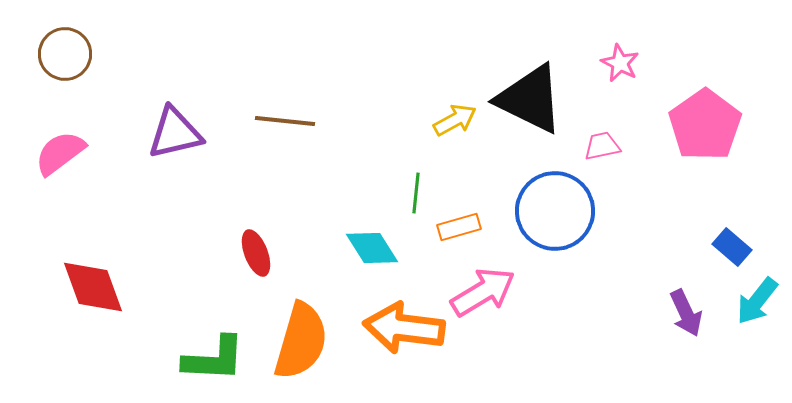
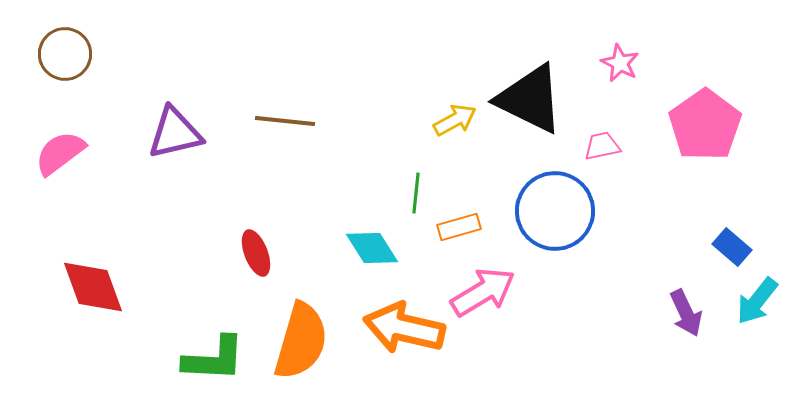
orange arrow: rotated 6 degrees clockwise
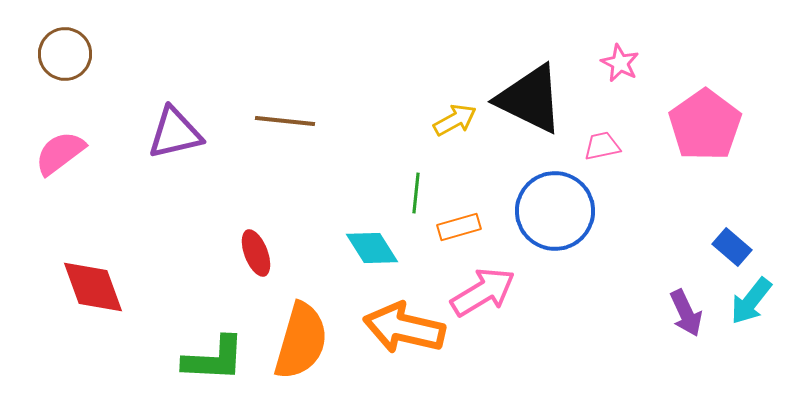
cyan arrow: moved 6 px left
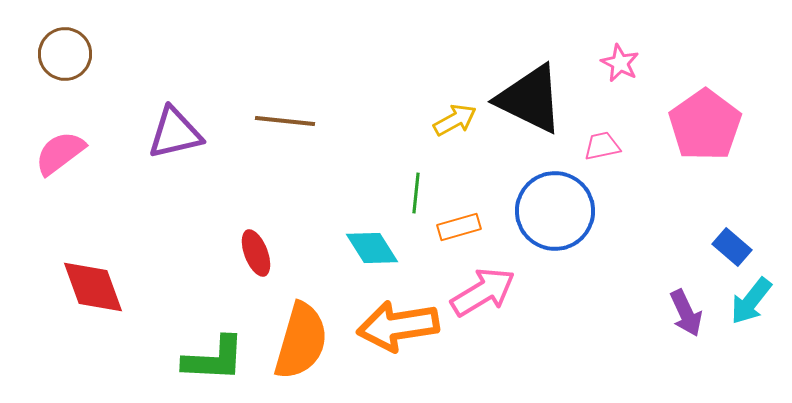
orange arrow: moved 6 px left, 2 px up; rotated 22 degrees counterclockwise
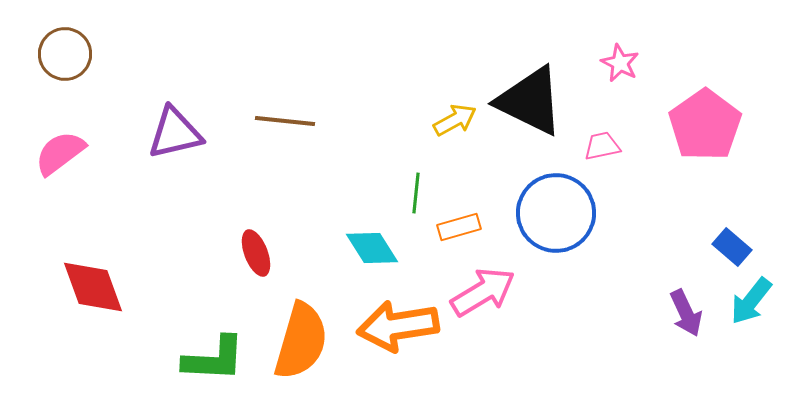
black triangle: moved 2 px down
blue circle: moved 1 px right, 2 px down
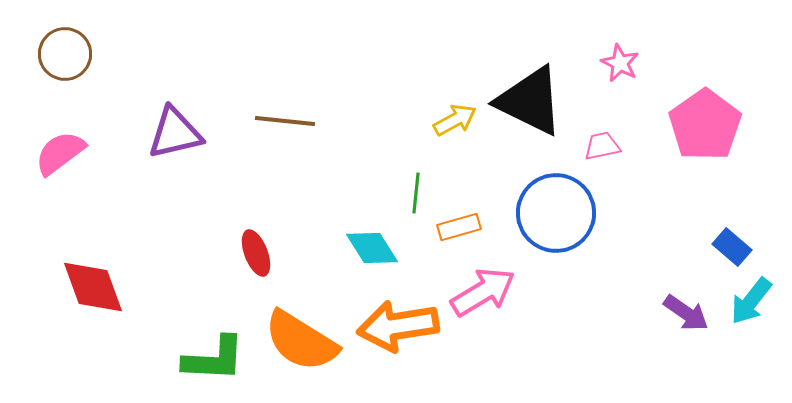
purple arrow: rotated 30 degrees counterclockwise
orange semicircle: rotated 106 degrees clockwise
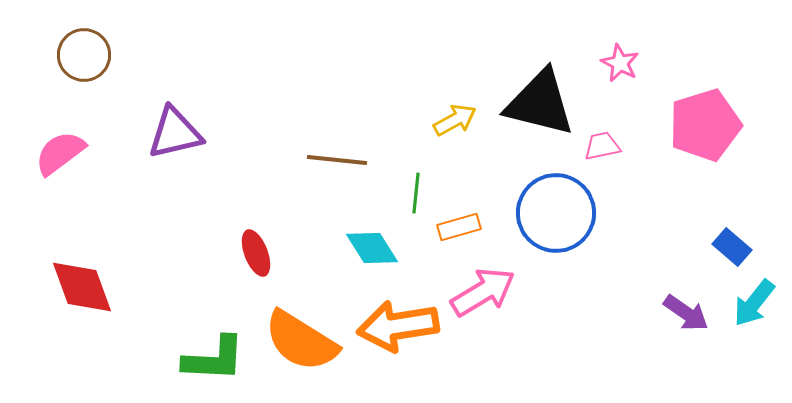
brown circle: moved 19 px right, 1 px down
black triangle: moved 10 px right, 2 px down; rotated 12 degrees counterclockwise
brown line: moved 52 px right, 39 px down
pink pentagon: rotated 18 degrees clockwise
red diamond: moved 11 px left
cyan arrow: moved 3 px right, 2 px down
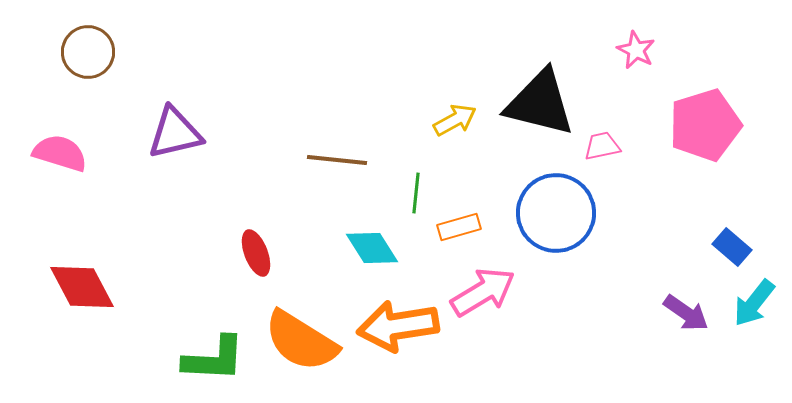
brown circle: moved 4 px right, 3 px up
pink star: moved 16 px right, 13 px up
pink semicircle: rotated 54 degrees clockwise
red diamond: rotated 8 degrees counterclockwise
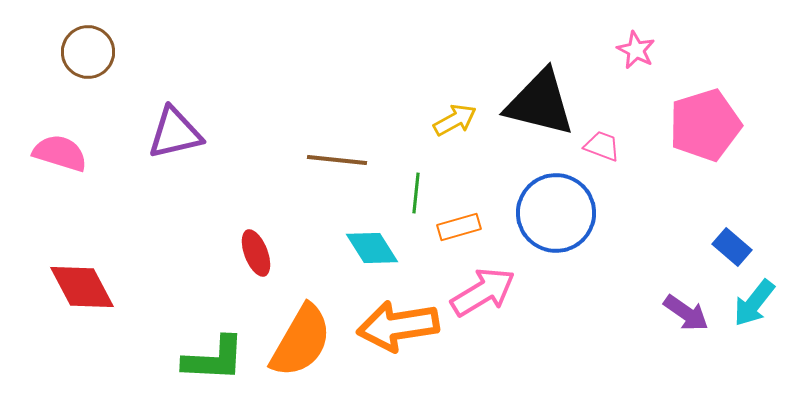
pink trapezoid: rotated 33 degrees clockwise
orange semicircle: rotated 92 degrees counterclockwise
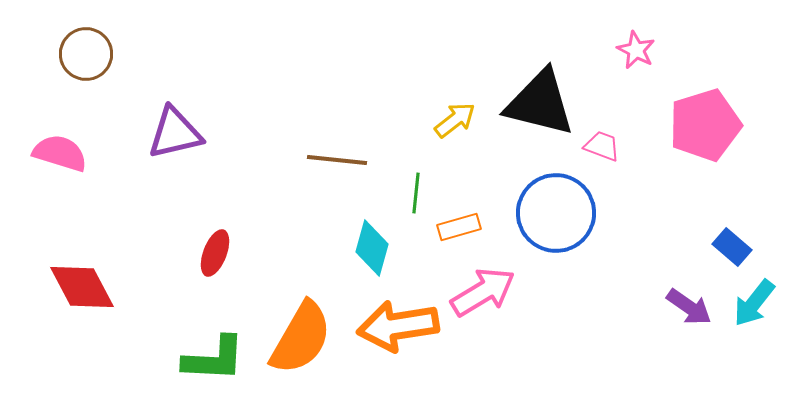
brown circle: moved 2 px left, 2 px down
yellow arrow: rotated 9 degrees counterclockwise
cyan diamond: rotated 48 degrees clockwise
red ellipse: moved 41 px left; rotated 42 degrees clockwise
purple arrow: moved 3 px right, 6 px up
orange semicircle: moved 3 px up
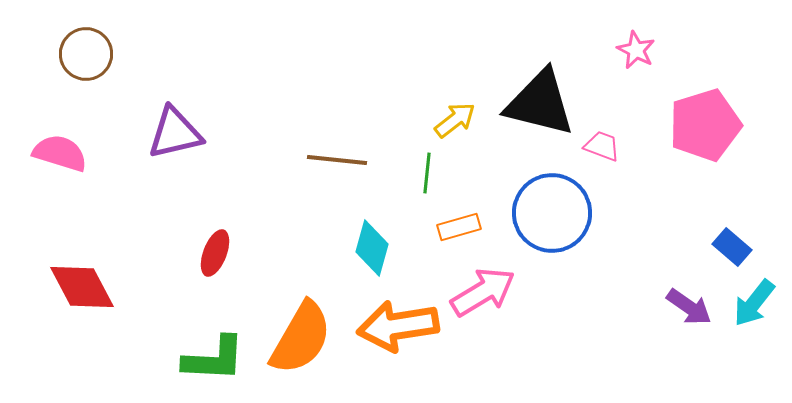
green line: moved 11 px right, 20 px up
blue circle: moved 4 px left
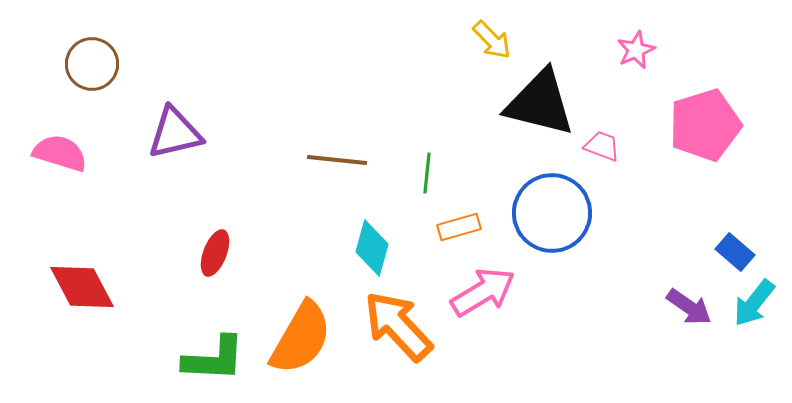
pink star: rotated 21 degrees clockwise
brown circle: moved 6 px right, 10 px down
yellow arrow: moved 37 px right, 80 px up; rotated 84 degrees clockwise
blue rectangle: moved 3 px right, 5 px down
orange arrow: rotated 56 degrees clockwise
